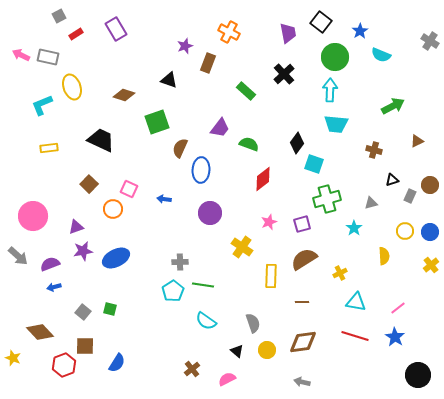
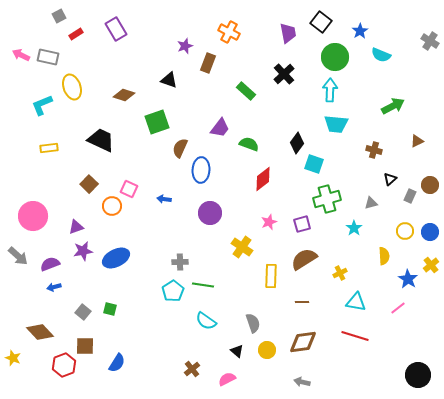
black triangle at (392, 180): moved 2 px left, 1 px up; rotated 24 degrees counterclockwise
orange circle at (113, 209): moved 1 px left, 3 px up
blue star at (395, 337): moved 13 px right, 58 px up
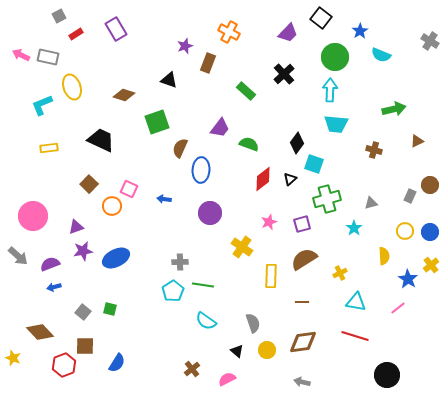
black square at (321, 22): moved 4 px up
purple trapezoid at (288, 33): rotated 55 degrees clockwise
green arrow at (393, 106): moved 1 px right, 3 px down; rotated 15 degrees clockwise
black triangle at (390, 179): moved 100 px left
black circle at (418, 375): moved 31 px left
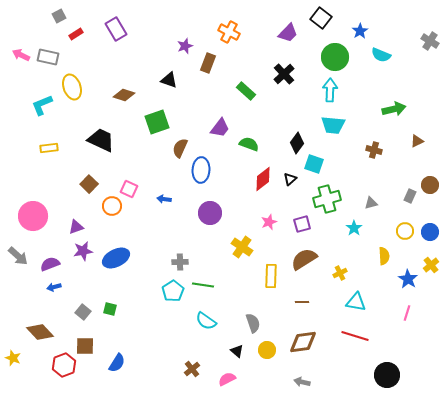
cyan trapezoid at (336, 124): moved 3 px left, 1 px down
pink line at (398, 308): moved 9 px right, 5 px down; rotated 35 degrees counterclockwise
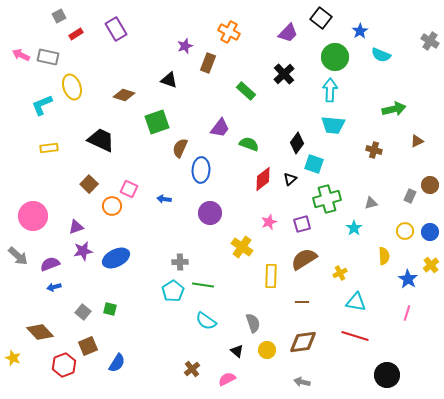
brown square at (85, 346): moved 3 px right; rotated 24 degrees counterclockwise
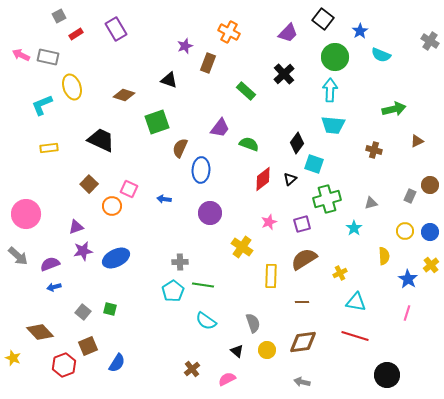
black square at (321, 18): moved 2 px right, 1 px down
pink circle at (33, 216): moved 7 px left, 2 px up
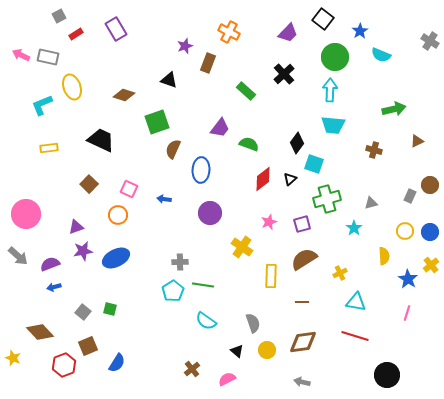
brown semicircle at (180, 148): moved 7 px left, 1 px down
orange circle at (112, 206): moved 6 px right, 9 px down
